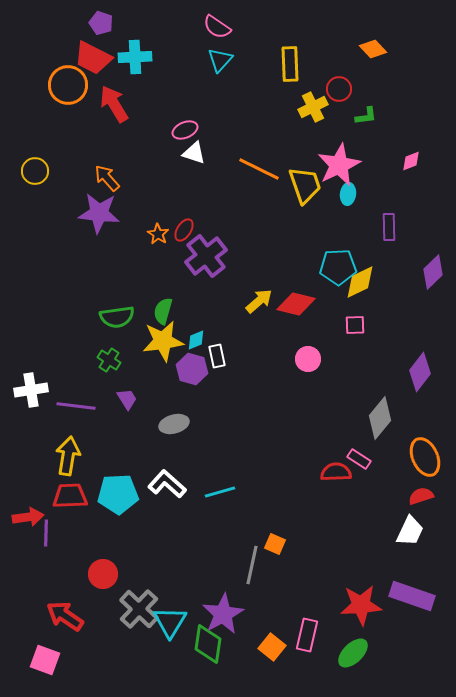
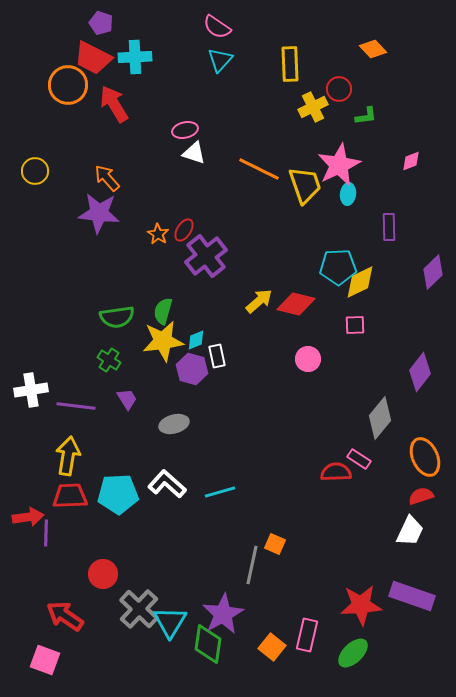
pink ellipse at (185, 130): rotated 10 degrees clockwise
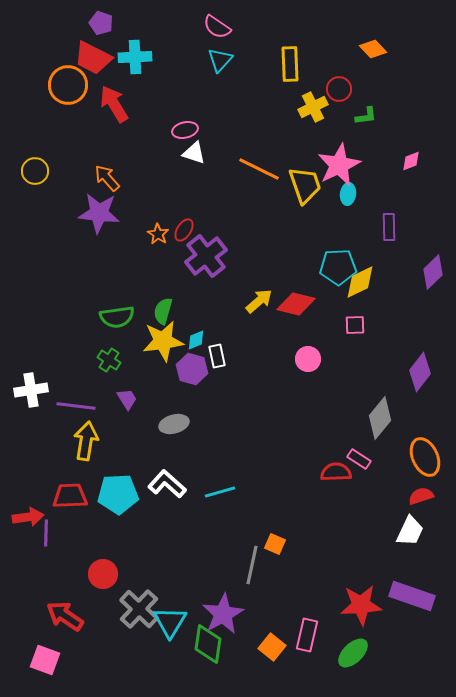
yellow arrow at (68, 456): moved 18 px right, 15 px up
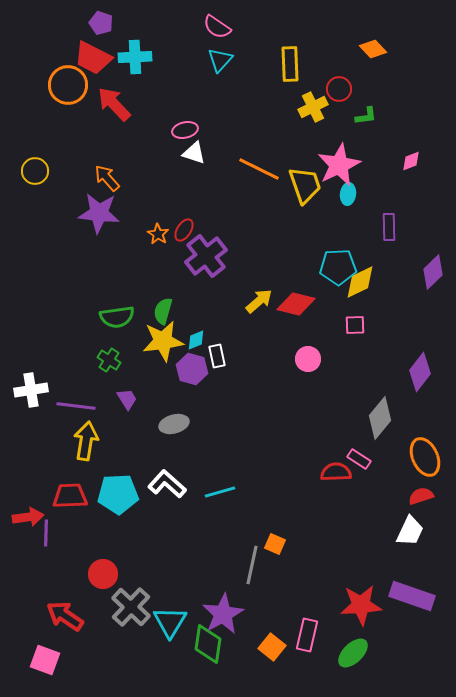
red arrow at (114, 104): rotated 12 degrees counterclockwise
gray cross at (139, 609): moved 8 px left, 2 px up
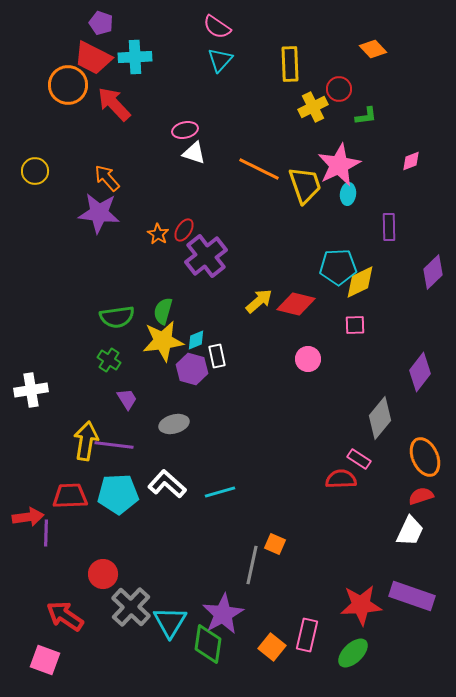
purple line at (76, 406): moved 38 px right, 39 px down
red semicircle at (336, 472): moved 5 px right, 7 px down
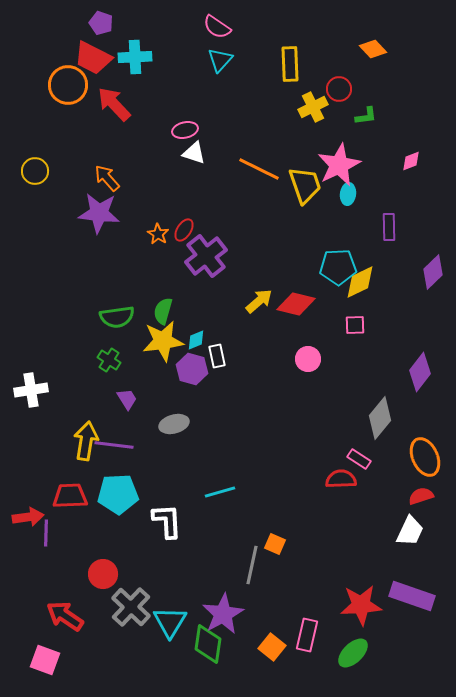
white L-shape at (167, 484): moved 37 px down; rotated 45 degrees clockwise
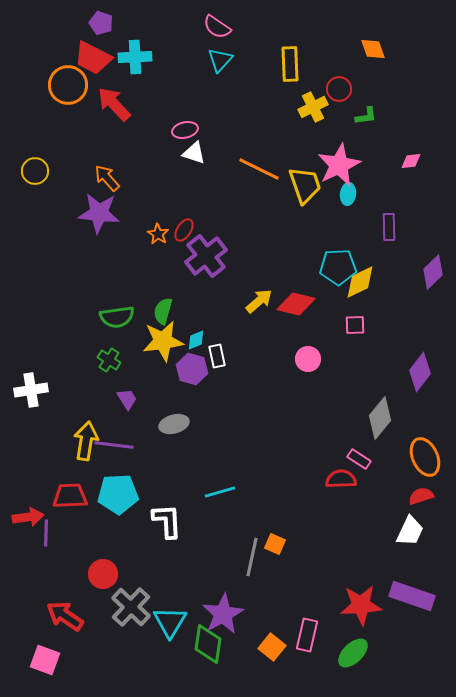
orange diamond at (373, 49): rotated 24 degrees clockwise
pink diamond at (411, 161): rotated 15 degrees clockwise
gray line at (252, 565): moved 8 px up
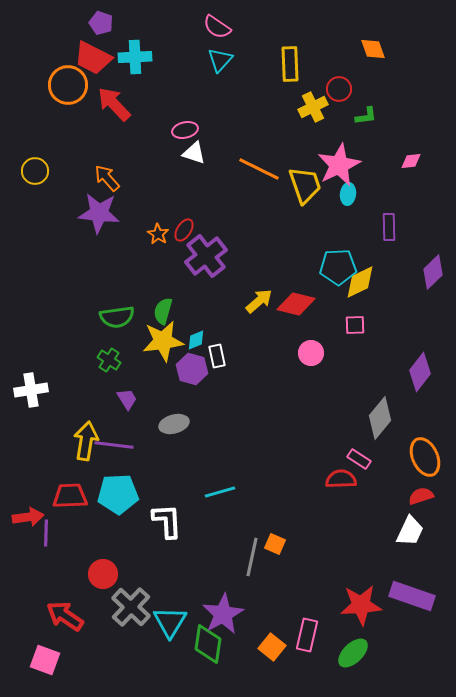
pink circle at (308, 359): moved 3 px right, 6 px up
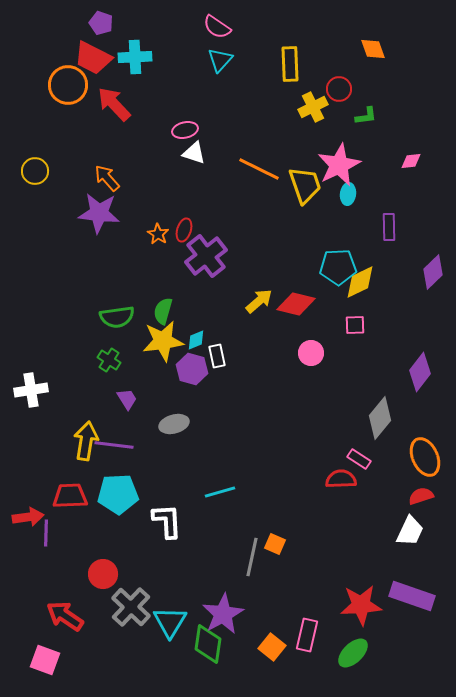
red ellipse at (184, 230): rotated 15 degrees counterclockwise
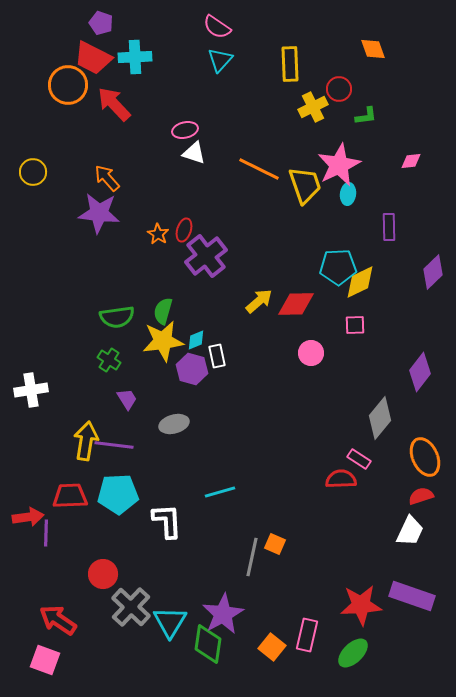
yellow circle at (35, 171): moved 2 px left, 1 px down
red diamond at (296, 304): rotated 15 degrees counterclockwise
red arrow at (65, 616): moved 7 px left, 4 px down
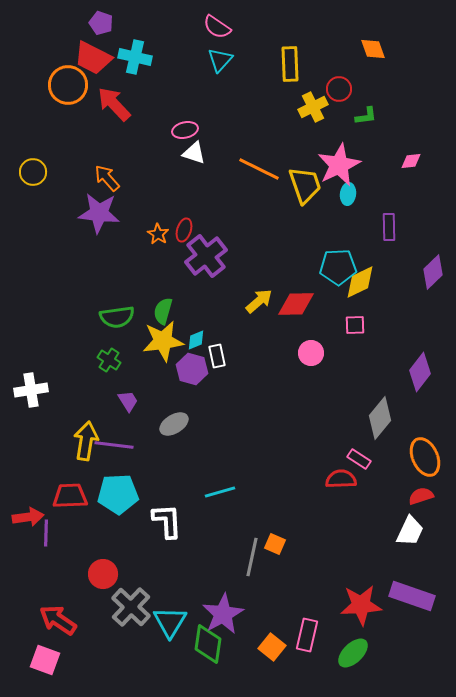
cyan cross at (135, 57): rotated 16 degrees clockwise
purple trapezoid at (127, 399): moved 1 px right, 2 px down
gray ellipse at (174, 424): rotated 16 degrees counterclockwise
